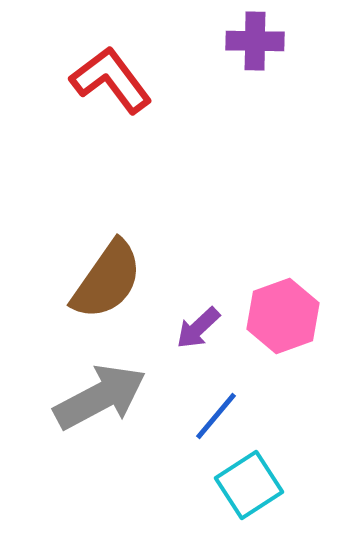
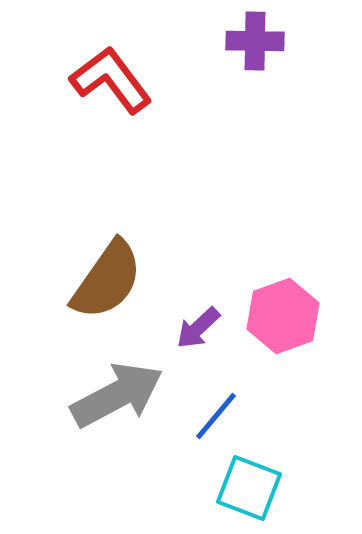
gray arrow: moved 17 px right, 2 px up
cyan square: moved 3 px down; rotated 36 degrees counterclockwise
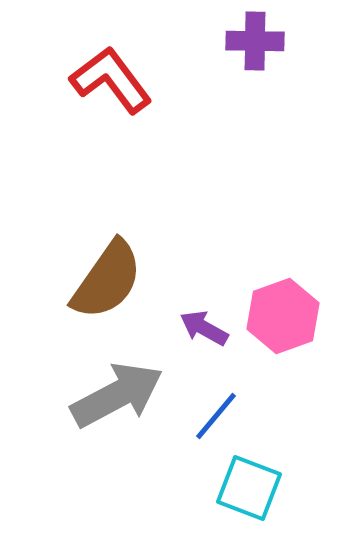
purple arrow: moved 6 px right; rotated 72 degrees clockwise
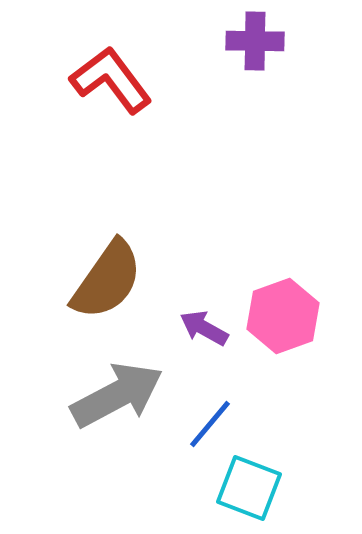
blue line: moved 6 px left, 8 px down
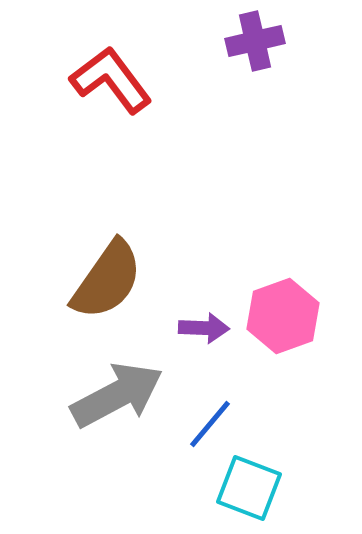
purple cross: rotated 14 degrees counterclockwise
purple arrow: rotated 153 degrees clockwise
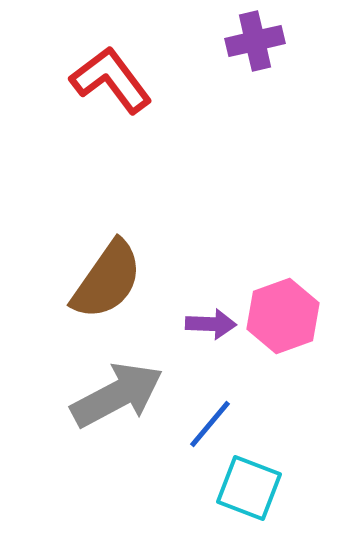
purple arrow: moved 7 px right, 4 px up
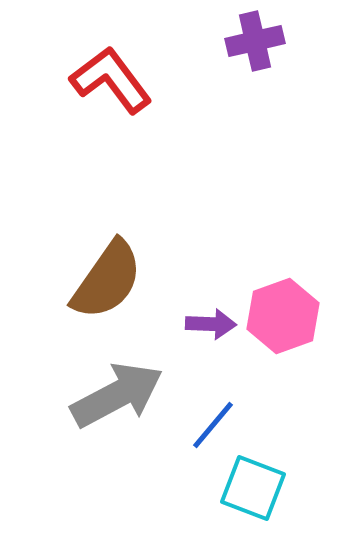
blue line: moved 3 px right, 1 px down
cyan square: moved 4 px right
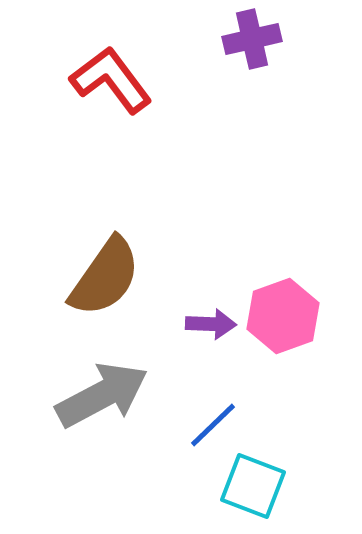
purple cross: moved 3 px left, 2 px up
brown semicircle: moved 2 px left, 3 px up
gray arrow: moved 15 px left
blue line: rotated 6 degrees clockwise
cyan square: moved 2 px up
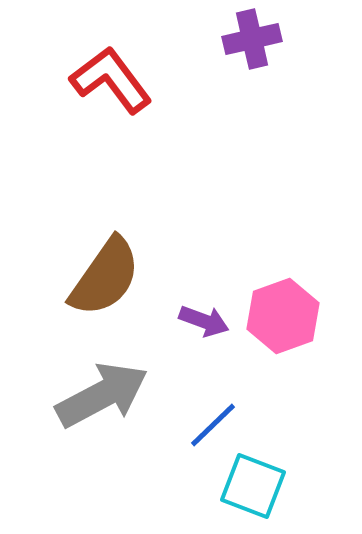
purple arrow: moved 7 px left, 3 px up; rotated 18 degrees clockwise
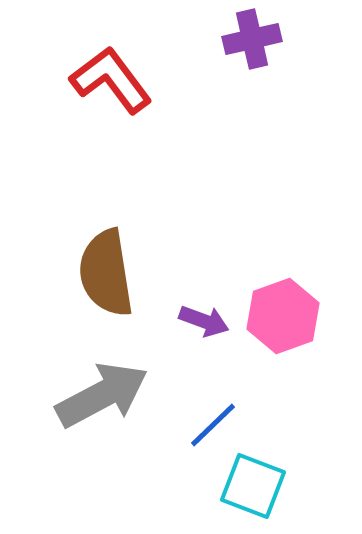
brown semicircle: moved 1 px right, 4 px up; rotated 136 degrees clockwise
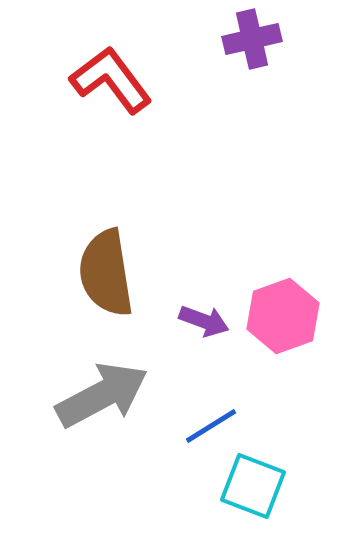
blue line: moved 2 px left, 1 px down; rotated 12 degrees clockwise
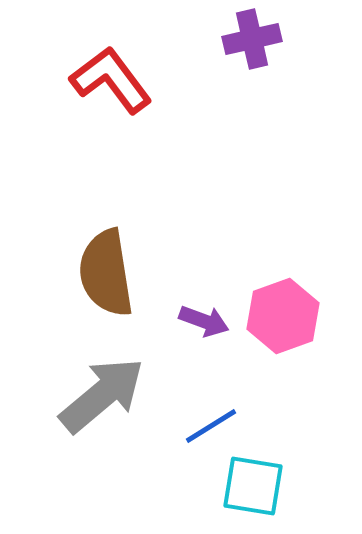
gray arrow: rotated 12 degrees counterclockwise
cyan square: rotated 12 degrees counterclockwise
